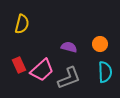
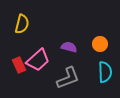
pink trapezoid: moved 4 px left, 10 px up
gray L-shape: moved 1 px left
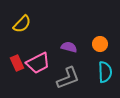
yellow semicircle: rotated 30 degrees clockwise
pink trapezoid: moved 3 px down; rotated 15 degrees clockwise
red rectangle: moved 2 px left, 2 px up
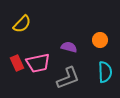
orange circle: moved 4 px up
pink trapezoid: rotated 15 degrees clockwise
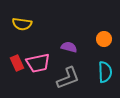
yellow semicircle: rotated 54 degrees clockwise
orange circle: moved 4 px right, 1 px up
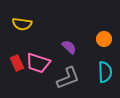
purple semicircle: rotated 28 degrees clockwise
pink trapezoid: rotated 30 degrees clockwise
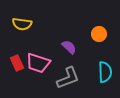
orange circle: moved 5 px left, 5 px up
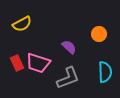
yellow semicircle: rotated 36 degrees counterclockwise
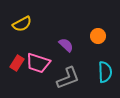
orange circle: moved 1 px left, 2 px down
purple semicircle: moved 3 px left, 2 px up
red rectangle: rotated 56 degrees clockwise
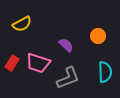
red rectangle: moved 5 px left
